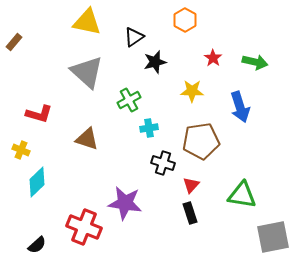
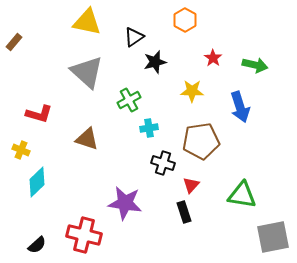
green arrow: moved 3 px down
black rectangle: moved 6 px left, 1 px up
red cross: moved 8 px down; rotated 8 degrees counterclockwise
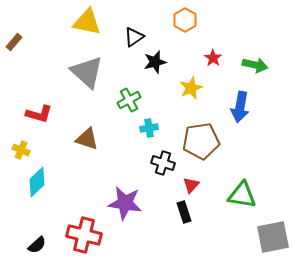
yellow star: moved 1 px left, 3 px up; rotated 25 degrees counterclockwise
blue arrow: rotated 28 degrees clockwise
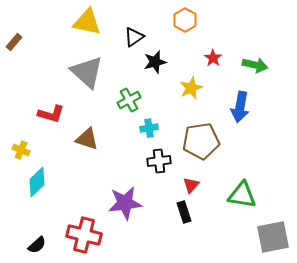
red L-shape: moved 12 px right
black cross: moved 4 px left, 2 px up; rotated 25 degrees counterclockwise
purple star: rotated 16 degrees counterclockwise
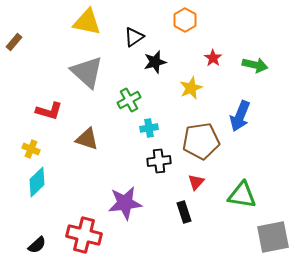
blue arrow: moved 9 px down; rotated 12 degrees clockwise
red L-shape: moved 2 px left, 3 px up
yellow cross: moved 10 px right, 1 px up
red triangle: moved 5 px right, 3 px up
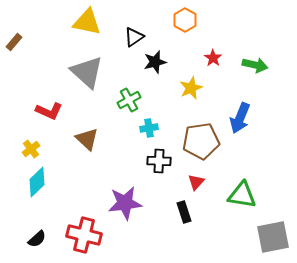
red L-shape: rotated 8 degrees clockwise
blue arrow: moved 2 px down
brown triangle: rotated 25 degrees clockwise
yellow cross: rotated 30 degrees clockwise
black cross: rotated 10 degrees clockwise
black semicircle: moved 6 px up
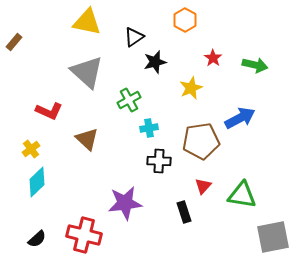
blue arrow: rotated 140 degrees counterclockwise
red triangle: moved 7 px right, 4 px down
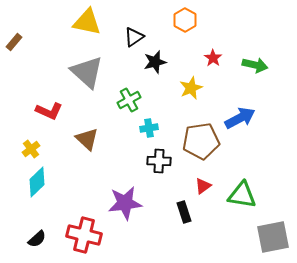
red triangle: rotated 12 degrees clockwise
